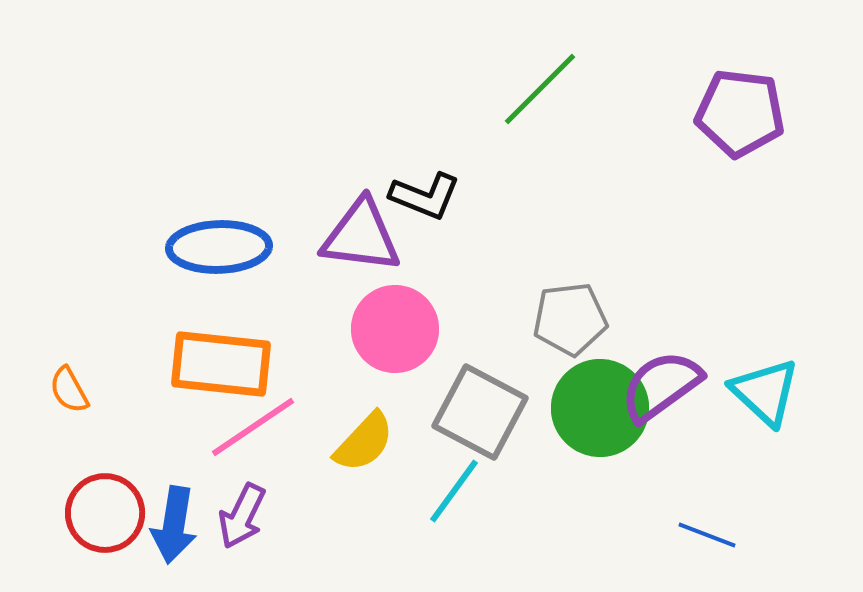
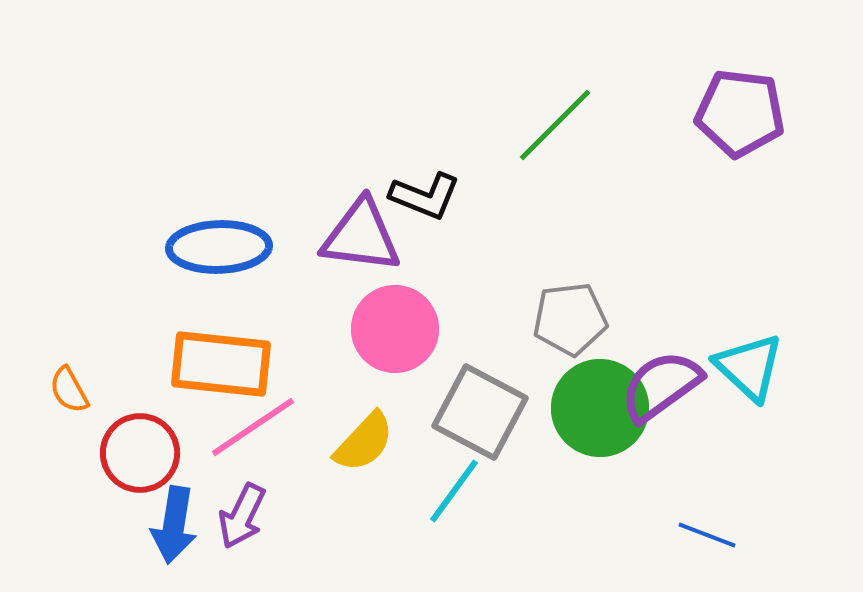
green line: moved 15 px right, 36 px down
cyan triangle: moved 16 px left, 25 px up
red circle: moved 35 px right, 60 px up
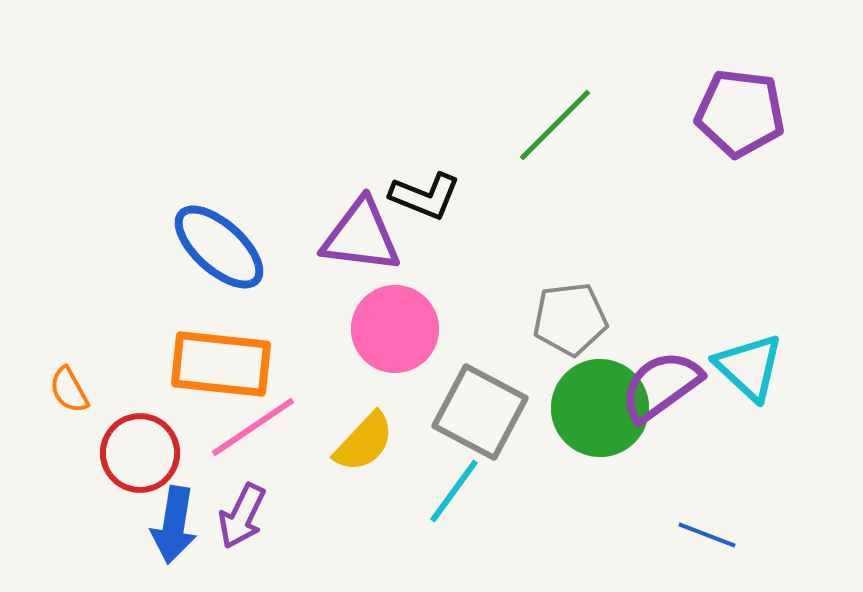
blue ellipse: rotated 44 degrees clockwise
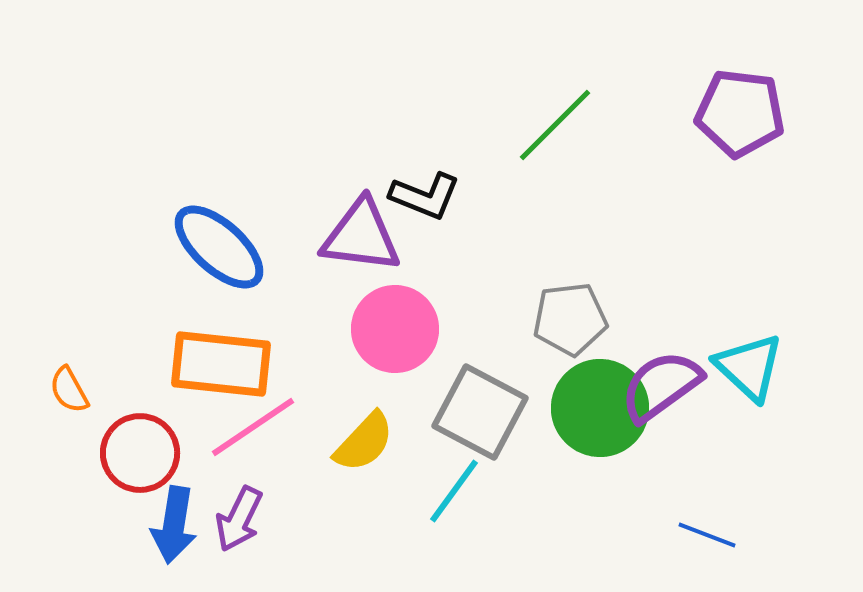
purple arrow: moved 3 px left, 3 px down
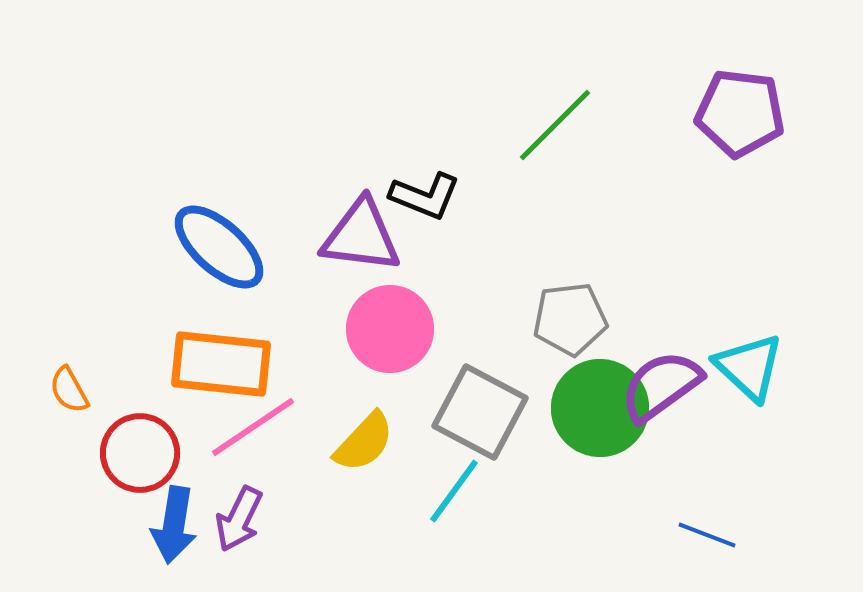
pink circle: moved 5 px left
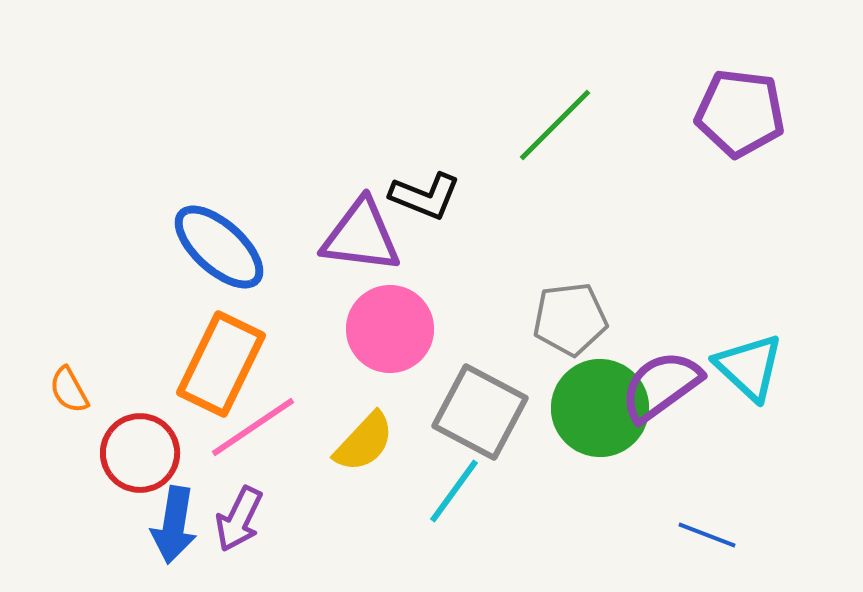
orange rectangle: rotated 70 degrees counterclockwise
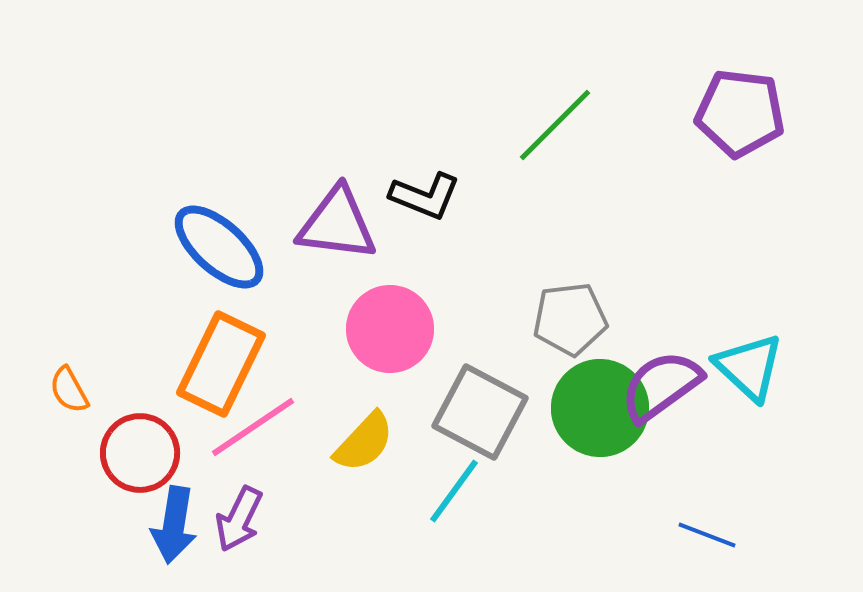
purple triangle: moved 24 px left, 12 px up
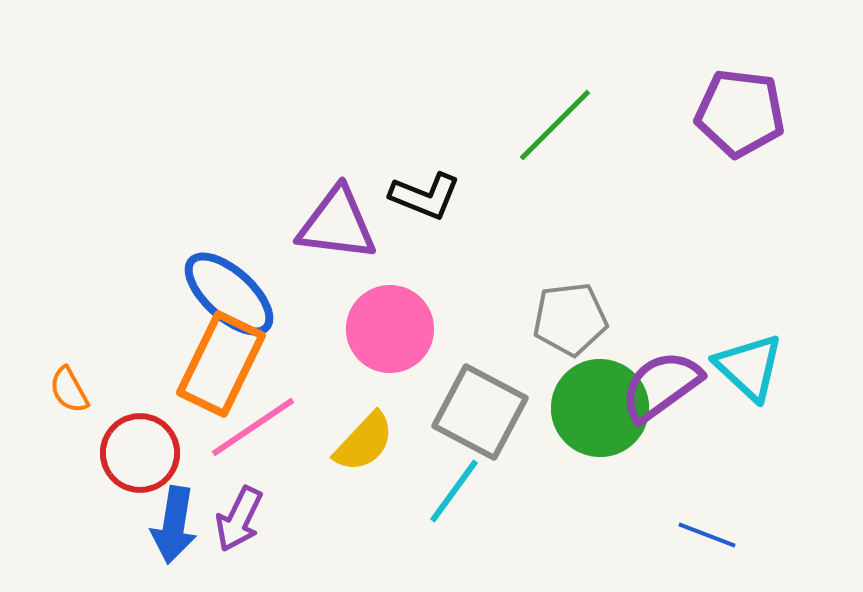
blue ellipse: moved 10 px right, 47 px down
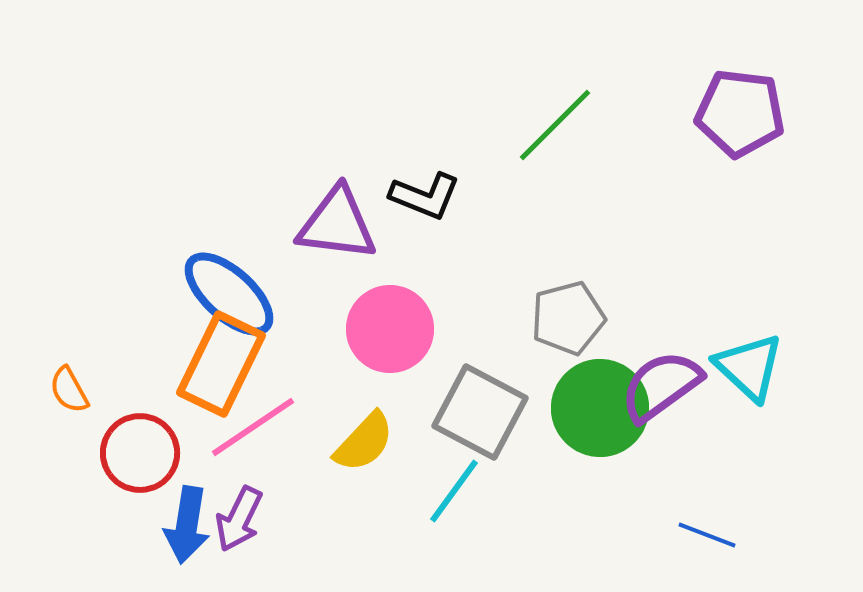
gray pentagon: moved 2 px left, 1 px up; rotated 8 degrees counterclockwise
blue arrow: moved 13 px right
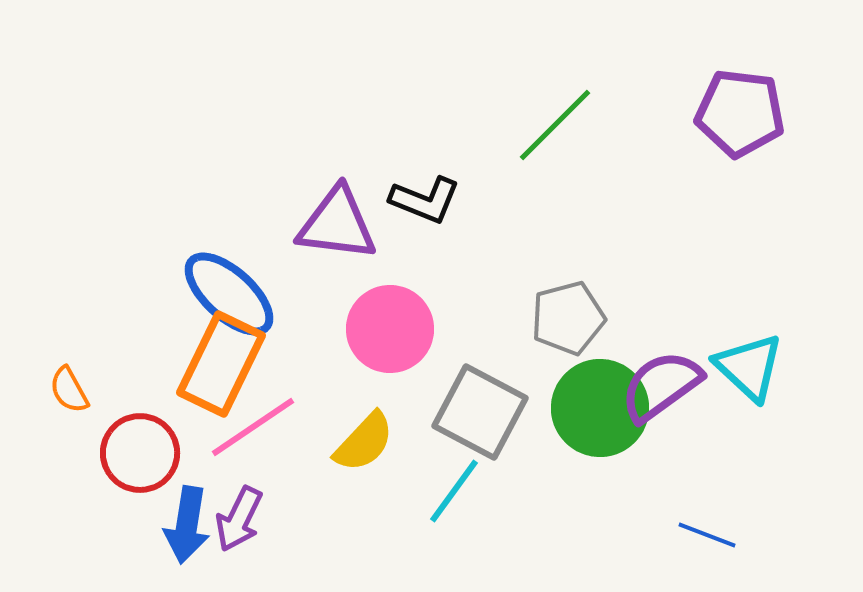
black L-shape: moved 4 px down
